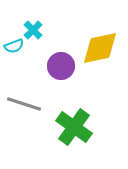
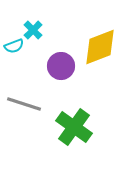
yellow diamond: moved 1 px up; rotated 9 degrees counterclockwise
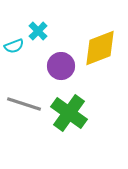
cyan cross: moved 5 px right, 1 px down
yellow diamond: moved 1 px down
green cross: moved 5 px left, 14 px up
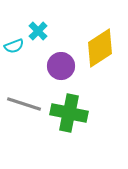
yellow diamond: rotated 12 degrees counterclockwise
green cross: rotated 24 degrees counterclockwise
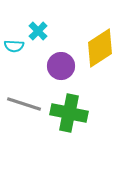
cyan semicircle: rotated 24 degrees clockwise
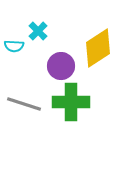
yellow diamond: moved 2 px left
green cross: moved 2 px right, 11 px up; rotated 12 degrees counterclockwise
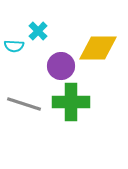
yellow diamond: rotated 33 degrees clockwise
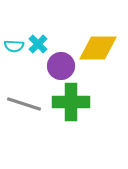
cyan cross: moved 13 px down
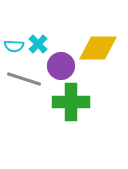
gray line: moved 25 px up
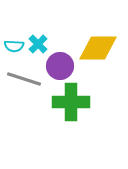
purple circle: moved 1 px left
